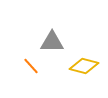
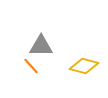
gray triangle: moved 11 px left, 4 px down
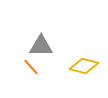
orange line: moved 1 px down
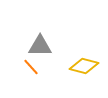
gray triangle: moved 1 px left
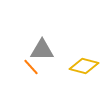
gray triangle: moved 2 px right, 4 px down
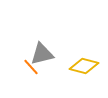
gray triangle: moved 4 px down; rotated 15 degrees counterclockwise
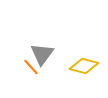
gray triangle: rotated 40 degrees counterclockwise
